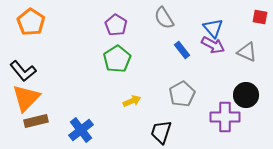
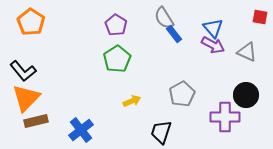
blue rectangle: moved 8 px left, 16 px up
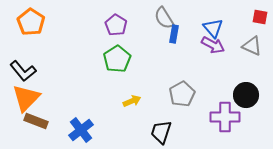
blue rectangle: rotated 48 degrees clockwise
gray triangle: moved 5 px right, 6 px up
brown rectangle: rotated 35 degrees clockwise
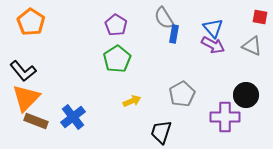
blue cross: moved 8 px left, 13 px up
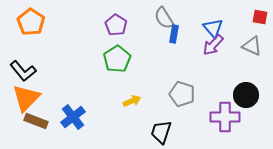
purple arrow: rotated 105 degrees clockwise
gray pentagon: rotated 25 degrees counterclockwise
